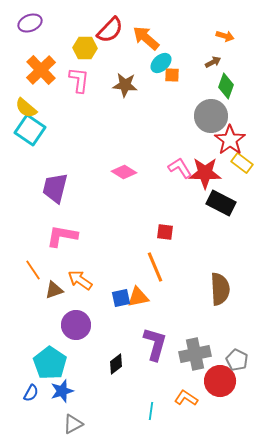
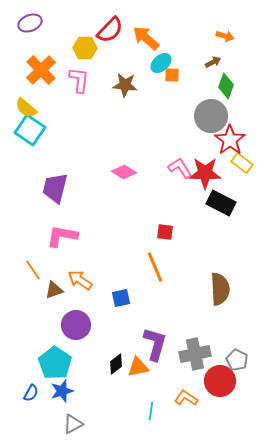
orange triangle at (138, 297): moved 70 px down
cyan pentagon at (50, 363): moved 5 px right
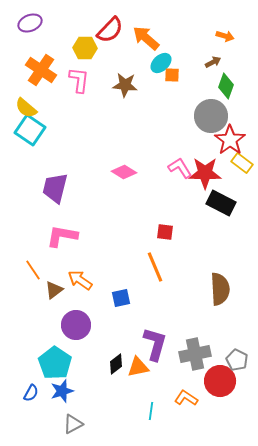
orange cross at (41, 70): rotated 12 degrees counterclockwise
brown triangle at (54, 290): rotated 18 degrees counterclockwise
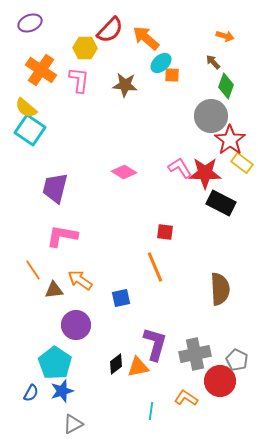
brown arrow at (213, 62): rotated 105 degrees counterclockwise
brown triangle at (54, 290): rotated 30 degrees clockwise
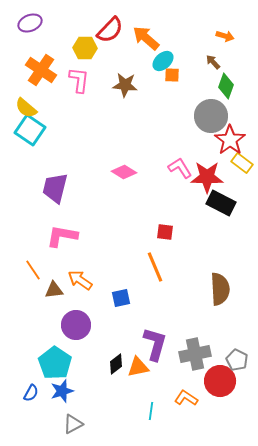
cyan ellipse at (161, 63): moved 2 px right, 2 px up
red star at (205, 173): moved 2 px right, 4 px down
